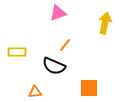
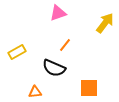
yellow arrow: rotated 25 degrees clockwise
yellow rectangle: rotated 30 degrees counterclockwise
black semicircle: moved 2 px down
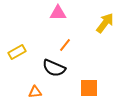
pink triangle: rotated 18 degrees clockwise
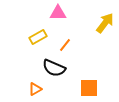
yellow rectangle: moved 21 px right, 15 px up
orange triangle: moved 3 px up; rotated 24 degrees counterclockwise
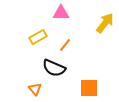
pink triangle: moved 3 px right
orange triangle: rotated 40 degrees counterclockwise
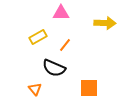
yellow arrow: rotated 55 degrees clockwise
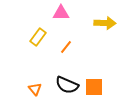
yellow rectangle: rotated 24 degrees counterclockwise
orange line: moved 1 px right, 2 px down
black semicircle: moved 13 px right, 17 px down
orange square: moved 5 px right, 1 px up
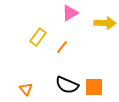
pink triangle: moved 9 px right; rotated 30 degrees counterclockwise
orange line: moved 4 px left
orange triangle: moved 9 px left
